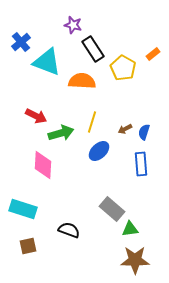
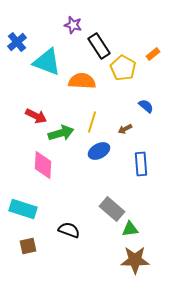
blue cross: moved 4 px left
black rectangle: moved 6 px right, 3 px up
blue semicircle: moved 2 px right, 26 px up; rotated 112 degrees clockwise
blue ellipse: rotated 15 degrees clockwise
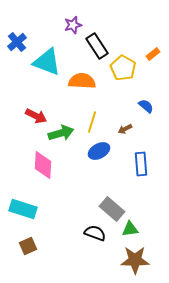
purple star: rotated 30 degrees counterclockwise
black rectangle: moved 2 px left
black semicircle: moved 26 px right, 3 px down
brown square: rotated 12 degrees counterclockwise
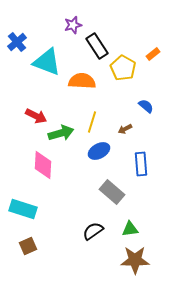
gray rectangle: moved 17 px up
black semicircle: moved 2 px left, 2 px up; rotated 55 degrees counterclockwise
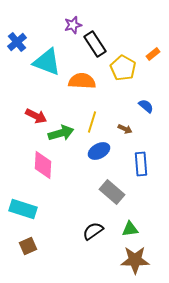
black rectangle: moved 2 px left, 2 px up
brown arrow: rotated 128 degrees counterclockwise
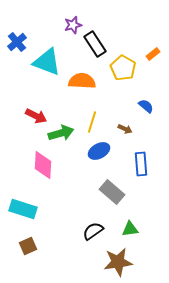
brown star: moved 17 px left, 2 px down; rotated 8 degrees counterclockwise
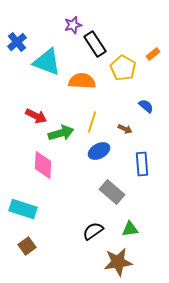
blue rectangle: moved 1 px right
brown square: moved 1 px left; rotated 12 degrees counterclockwise
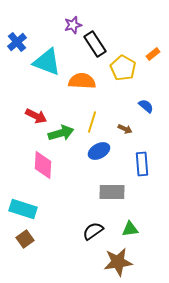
gray rectangle: rotated 40 degrees counterclockwise
brown square: moved 2 px left, 7 px up
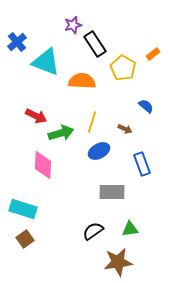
cyan triangle: moved 1 px left
blue rectangle: rotated 15 degrees counterclockwise
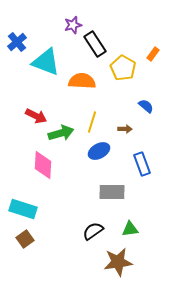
orange rectangle: rotated 16 degrees counterclockwise
brown arrow: rotated 24 degrees counterclockwise
